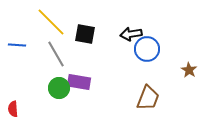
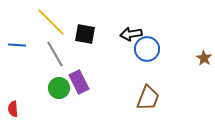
gray line: moved 1 px left
brown star: moved 15 px right, 12 px up
purple rectangle: rotated 55 degrees clockwise
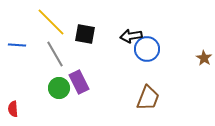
black arrow: moved 2 px down
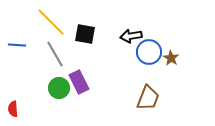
blue circle: moved 2 px right, 3 px down
brown star: moved 33 px left
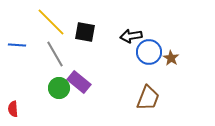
black square: moved 2 px up
purple rectangle: rotated 25 degrees counterclockwise
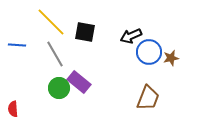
black arrow: rotated 15 degrees counterclockwise
brown star: rotated 28 degrees clockwise
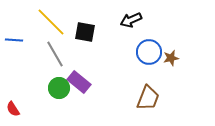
black arrow: moved 16 px up
blue line: moved 3 px left, 5 px up
red semicircle: rotated 28 degrees counterclockwise
